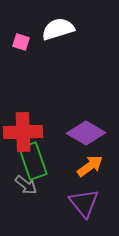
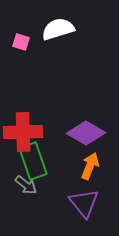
orange arrow: rotated 32 degrees counterclockwise
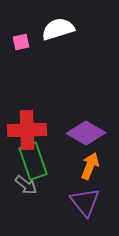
pink square: rotated 30 degrees counterclockwise
red cross: moved 4 px right, 2 px up
purple triangle: moved 1 px right, 1 px up
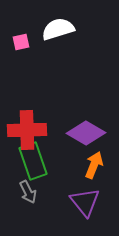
orange arrow: moved 4 px right, 1 px up
gray arrow: moved 2 px right, 7 px down; rotated 25 degrees clockwise
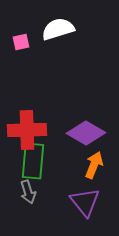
green rectangle: rotated 24 degrees clockwise
gray arrow: rotated 10 degrees clockwise
